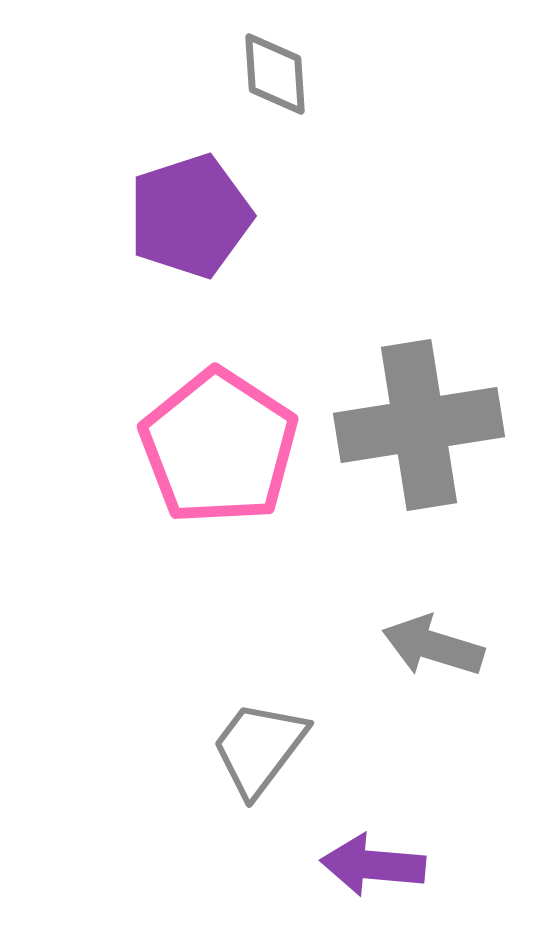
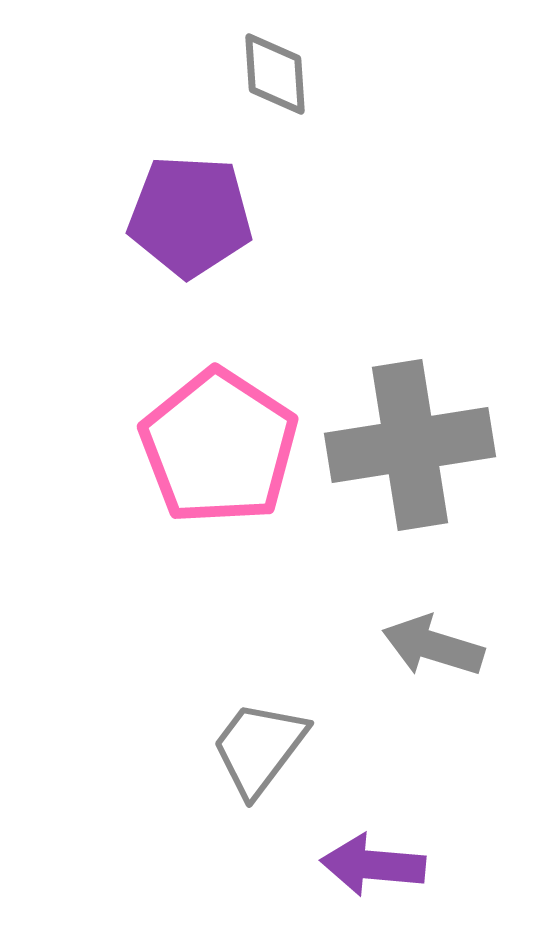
purple pentagon: rotated 21 degrees clockwise
gray cross: moved 9 px left, 20 px down
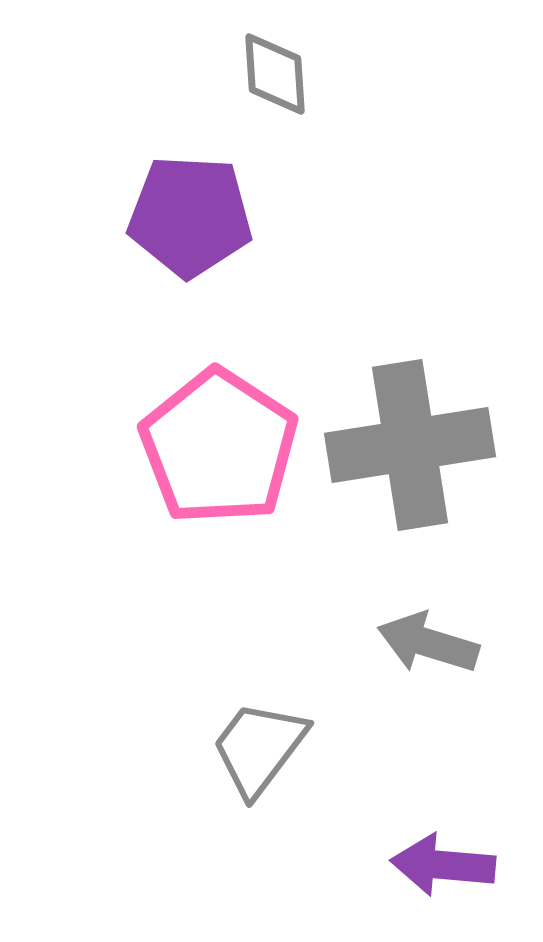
gray arrow: moved 5 px left, 3 px up
purple arrow: moved 70 px right
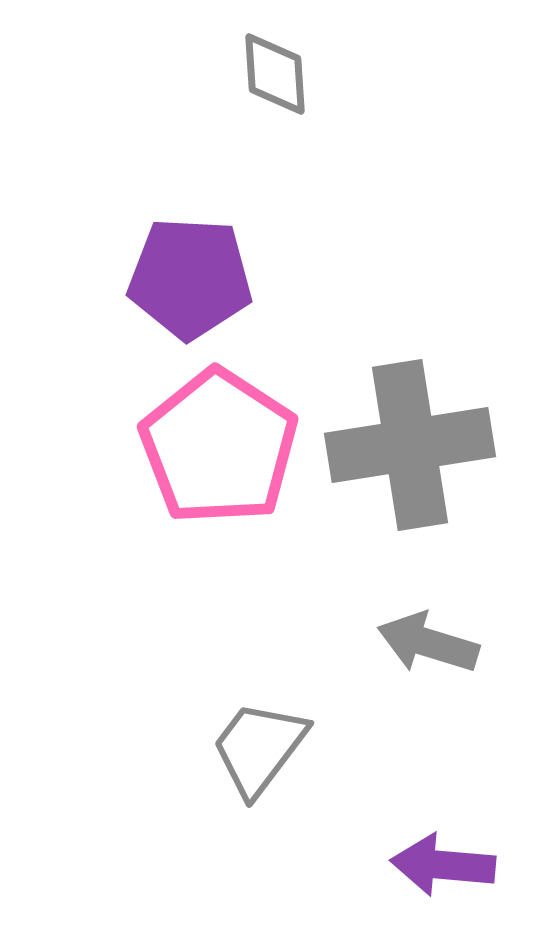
purple pentagon: moved 62 px down
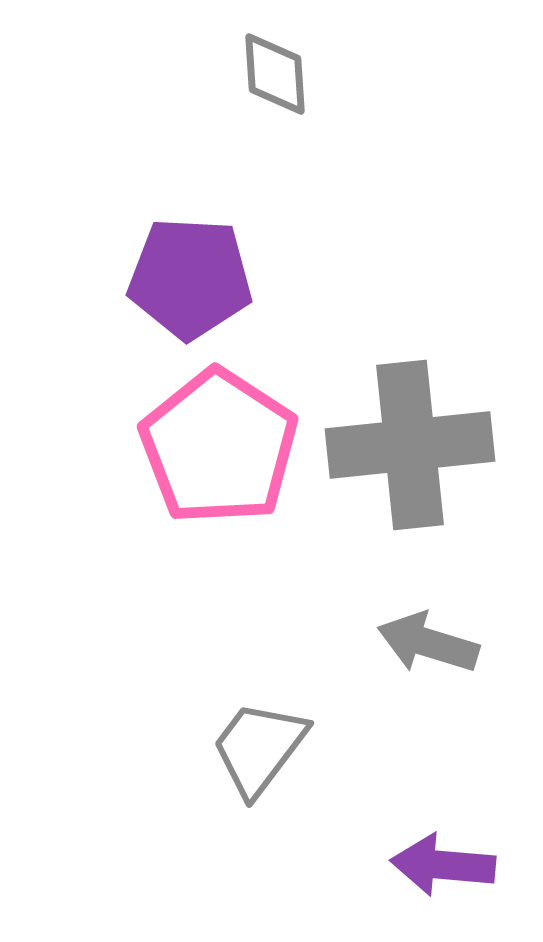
gray cross: rotated 3 degrees clockwise
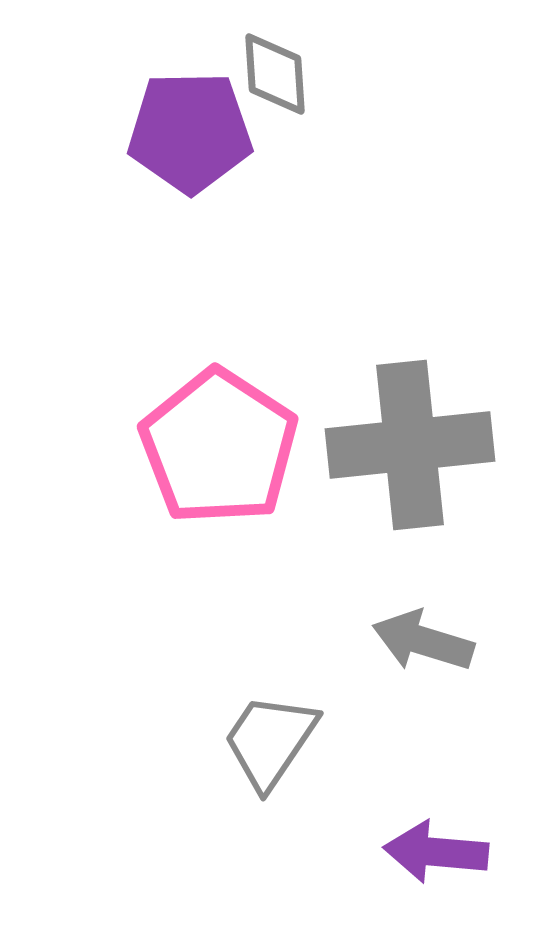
purple pentagon: moved 146 px up; rotated 4 degrees counterclockwise
gray arrow: moved 5 px left, 2 px up
gray trapezoid: moved 11 px right, 7 px up; rotated 3 degrees counterclockwise
purple arrow: moved 7 px left, 13 px up
